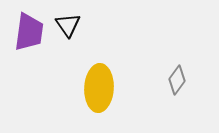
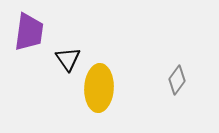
black triangle: moved 34 px down
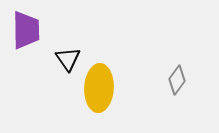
purple trapezoid: moved 3 px left, 2 px up; rotated 9 degrees counterclockwise
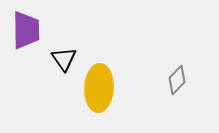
black triangle: moved 4 px left
gray diamond: rotated 8 degrees clockwise
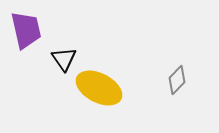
purple trapezoid: rotated 12 degrees counterclockwise
yellow ellipse: rotated 66 degrees counterclockwise
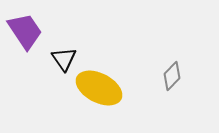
purple trapezoid: moved 1 px left, 1 px down; rotated 21 degrees counterclockwise
gray diamond: moved 5 px left, 4 px up
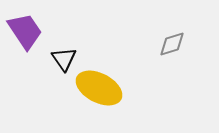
gray diamond: moved 32 px up; rotated 28 degrees clockwise
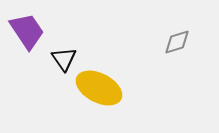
purple trapezoid: moved 2 px right
gray diamond: moved 5 px right, 2 px up
